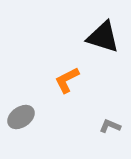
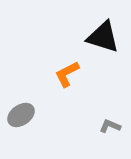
orange L-shape: moved 6 px up
gray ellipse: moved 2 px up
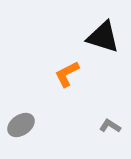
gray ellipse: moved 10 px down
gray L-shape: rotated 10 degrees clockwise
